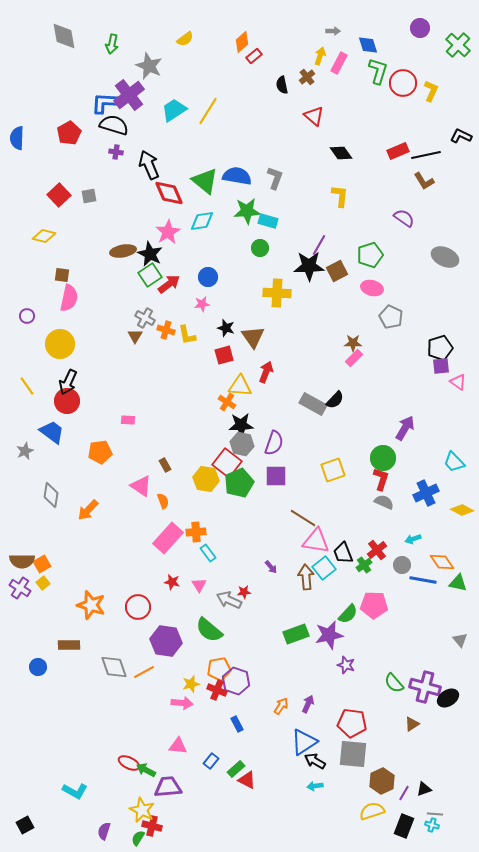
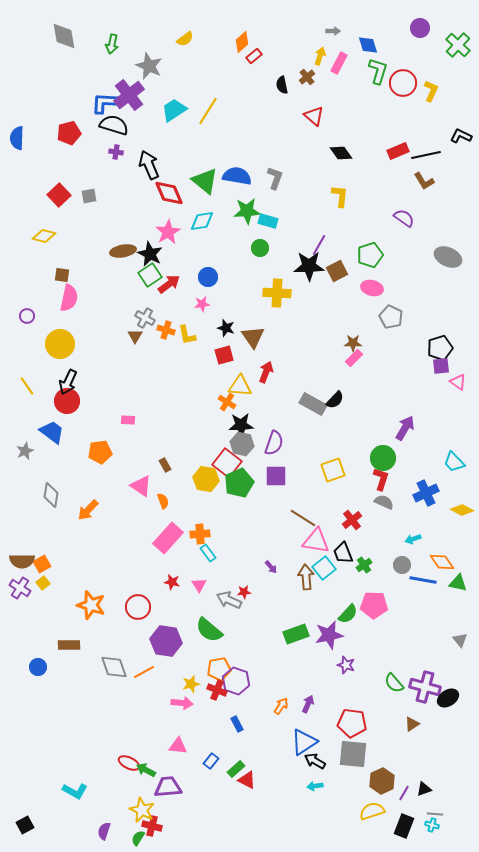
red pentagon at (69, 133): rotated 15 degrees clockwise
gray ellipse at (445, 257): moved 3 px right
orange cross at (196, 532): moved 4 px right, 2 px down
red cross at (377, 550): moved 25 px left, 30 px up
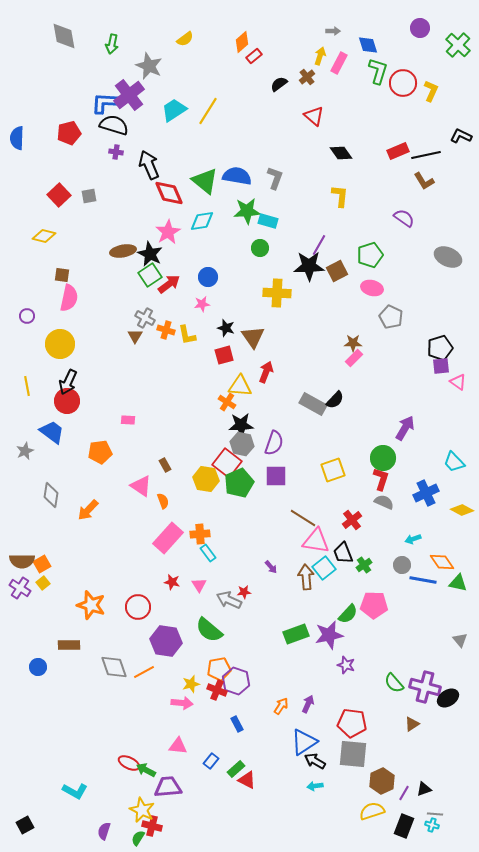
black semicircle at (282, 85): moved 3 px left, 1 px up; rotated 66 degrees clockwise
yellow line at (27, 386): rotated 24 degrees clockwise
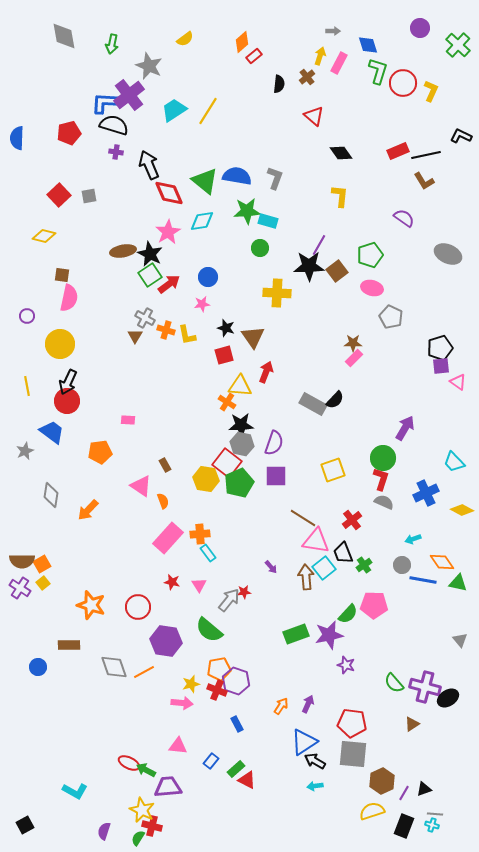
black semicircle at (279, 84): rotated 132 degrees clockwise
gray ellipse at (448, 257): moved 3 px up
brown square at (337, 271): rotated 10 degrees counterclockwise
gray arrow at (229, 600): rotated 105 degrees clockwise
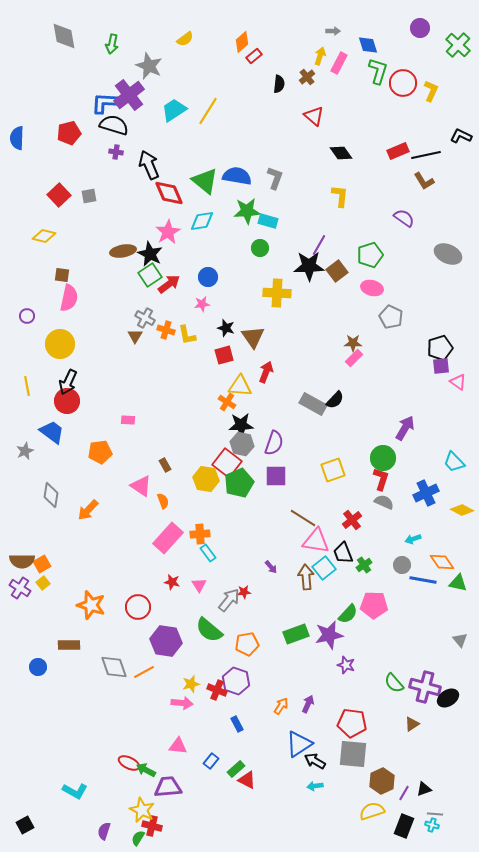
orange pentagon at (219, 669): moved 28 px right, 25 px up
blue triangle at (304, 742): moved 5 px left, 2 px down
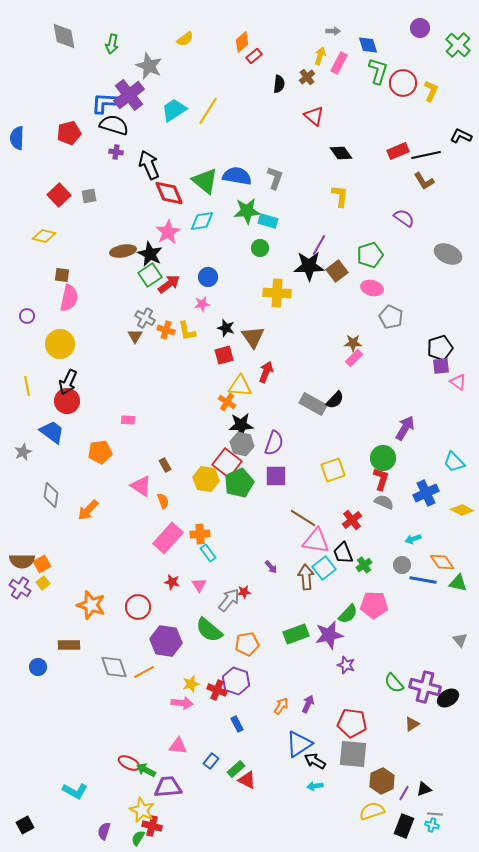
yellow L-shape at (187, 335): moved 4 px up
gray star at (25, 451): moved 2 px left, 1 px down
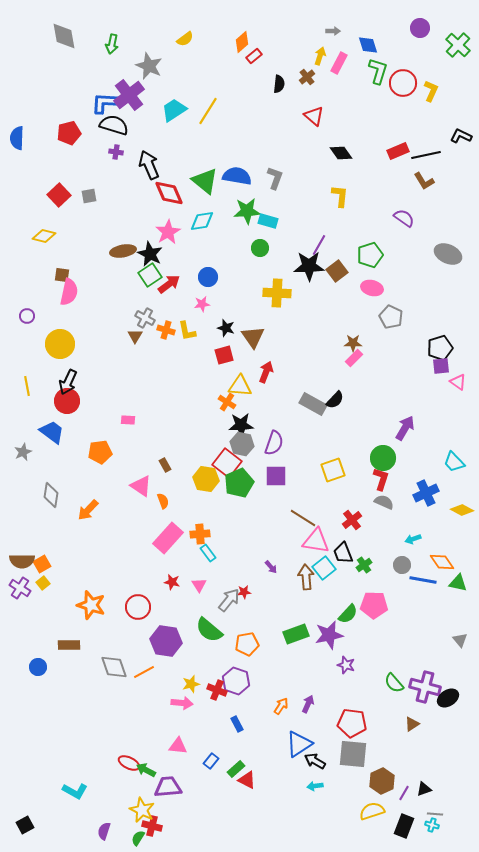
pink semicircle at (69, 298): moved 6 px up
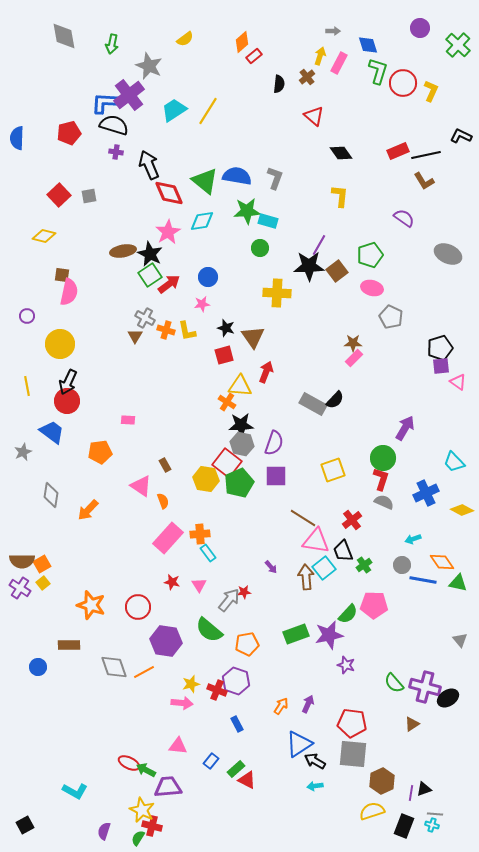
black trapezoid at (343, 553): moved 2 px up
purple line at (404, 793): moved 7 px right; rotated 21 degrees counterclockwise
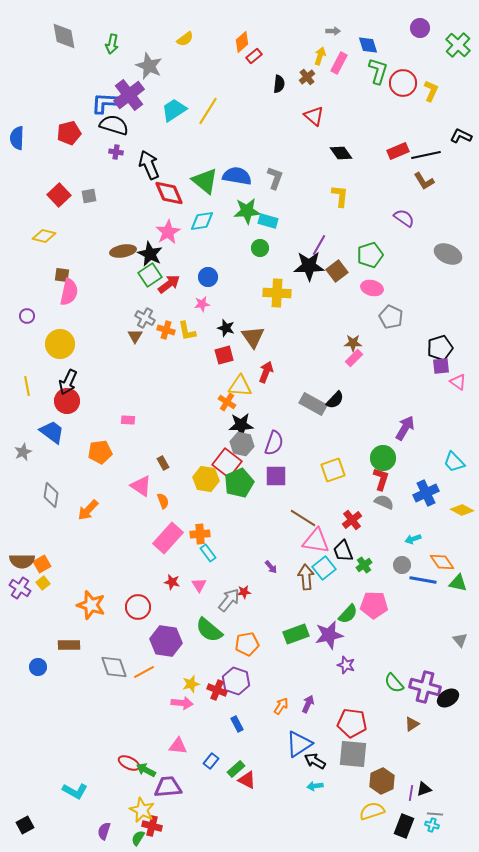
brown rectangle at (165, 465): moved 2 px left, 2 px up
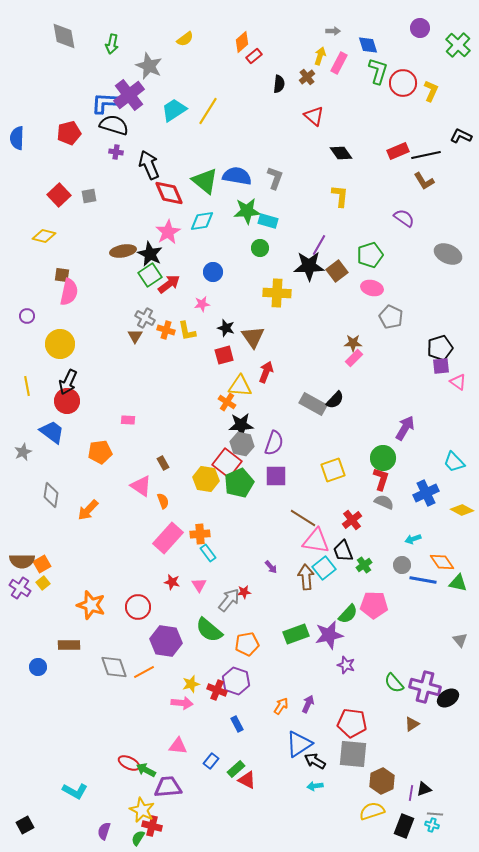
blue circle at (208, 277): moved 5 px right, 5 px up
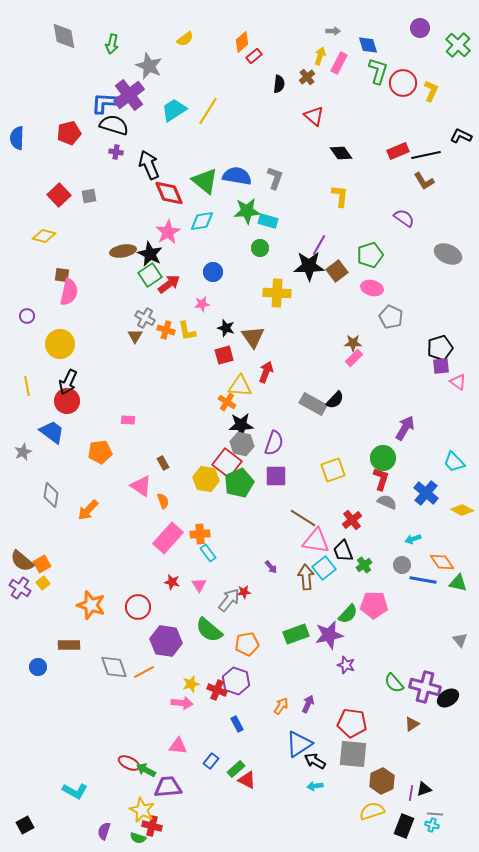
blue cross at (426, 493): rotated 25 degrees counterclockwise
gray semicircle at (384, 502): moved 3 px right
brown semicircle at (22, 561): rotated 40 degrees clockwise
green semicircle at (138, 838): rotated 105 degrees counterclockwise
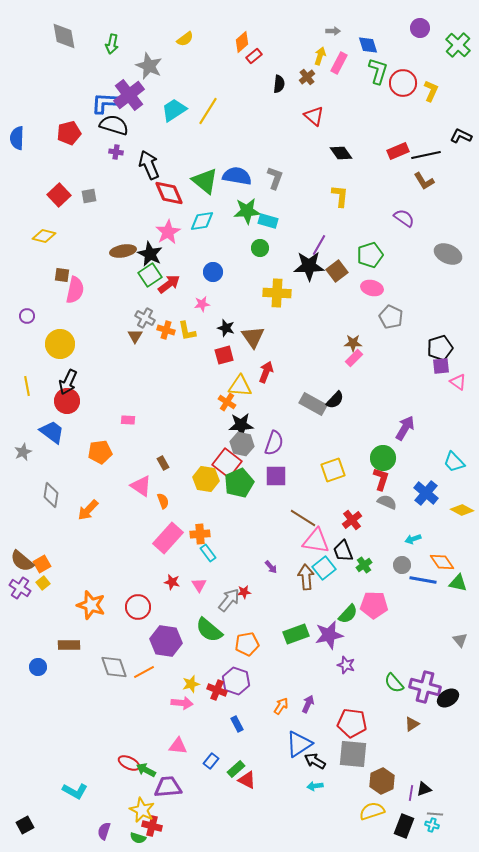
pink semicircle at (69, 292): moved 6 px right, 2 px up
